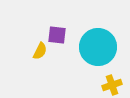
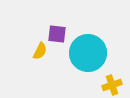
purple square: moved 1 px up
cyan circle: moved 10 px left, 6 px down
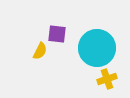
cyan circle: moved 9 px right, 5 px up
yellow cross: moved 5 px left, 6 px up
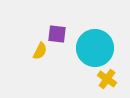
cyan circle: moved 2 px left
yellow cross: rotated 36 degrees counterclockwise
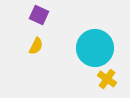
purple square: moved 18 px left, 19 px up; rotated 18 degrees clockwise
yellow semicircle: moved 4 px left, 5 px up
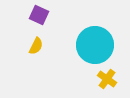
cyan circle: moved 3 px up
